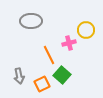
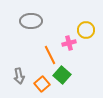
orange line: moved 1 px right
orange square: rotated 14 degrees counterclockwise
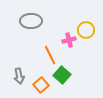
pink cross: moved 3 px up
orange square: moved 1 px left, 1 px down
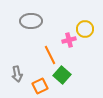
yellow circle: moved 1 px left, 1 px up
gray arrow: moved 2 px left, 2 px up
orange square: moved 1 px left, 1 px down; rotated 14 degrees clockwise
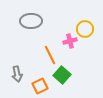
pink cross: moved 1 px right, 1 px down
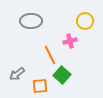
yellow circle: moved 8 px up
gray arrow: rotated 63 degrees clockwise
orange square: rotated 21 degrees clockwise
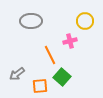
green square: moved 2 px down
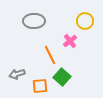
gray ellipse: moved 3 px right
pink cross: rotated 24 degrees counterclockwise
gray arrow: rotated 21 degrees clockwise
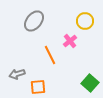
gray ellipse: rotated 50 degrees counterclockwise
green square: moved 28 px right, 6 px down
orange square: moved 2 px left, 1 px down
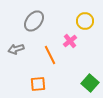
gray arrow: moved 1 px left, 25 px up
orange square: moved 3 px up
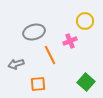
gray ellipse: moved 11 px down; rotated 35 degrees clockwise
pink cross: rotated 16 degrees clockwise
gray arrow: moved 15 px down
green square: moved 4 px left, 1 px up
